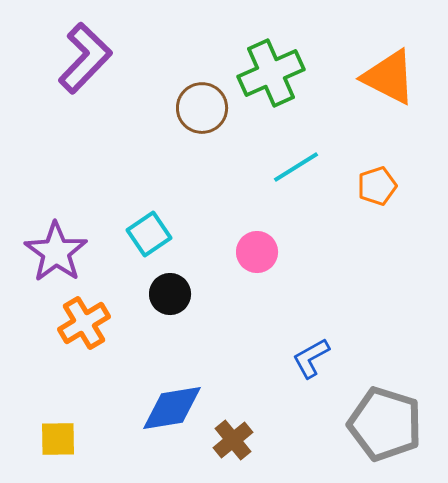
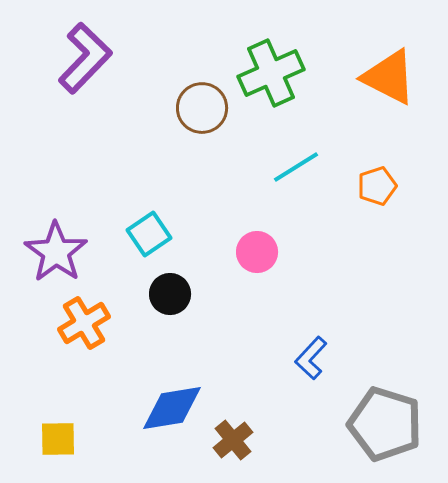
blue L-shape: rotated 18 degrees counterclockwise
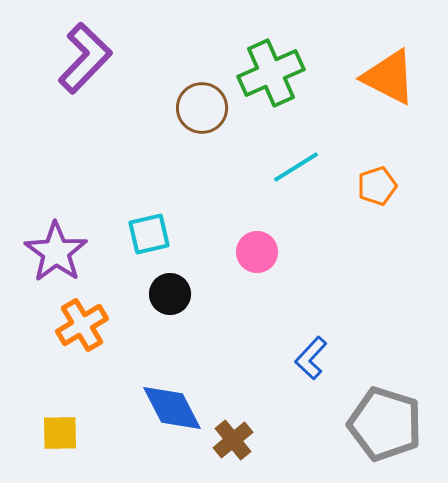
cyan square: rotated 21 degrees clockwise
orange cross: moved 2 px left, 2 px down
blue diamond: rotated 72 degrees clockwise
yellow square: moved 2 px right, 6 px up
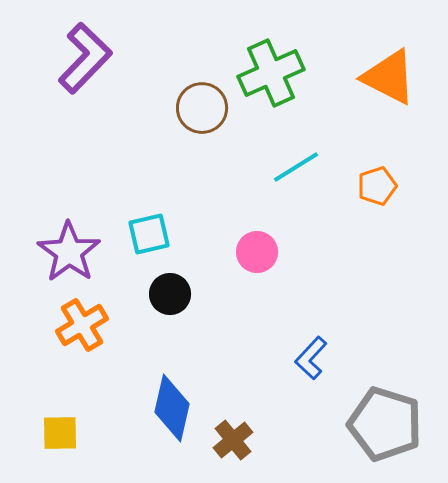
purple star: moved 13 px right
blue diamond: rotated 40 degrees clockwise
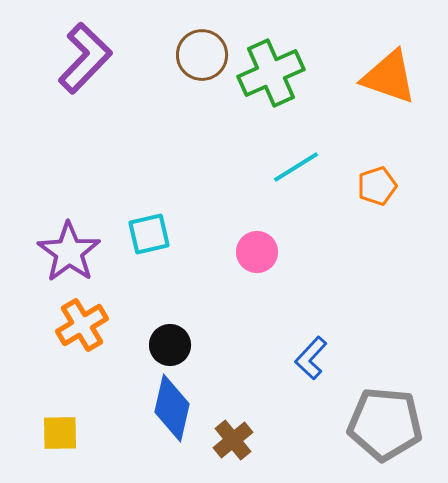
orange triangle: rotated 8 degrees counterclockwise
brown circle: moved 53 px up
black circle: moved 51 px down
gray pentagon: rotated 12 degrees counterclockwise
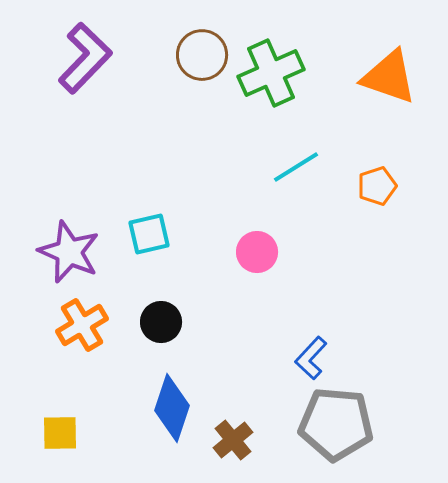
purple star: rotated 12 degrees counterclockwise
black circle: moved 9 px left, 23 px up
blue diamond: rotated 6 degrees clockwise
gray pentagon: moved 49 px left
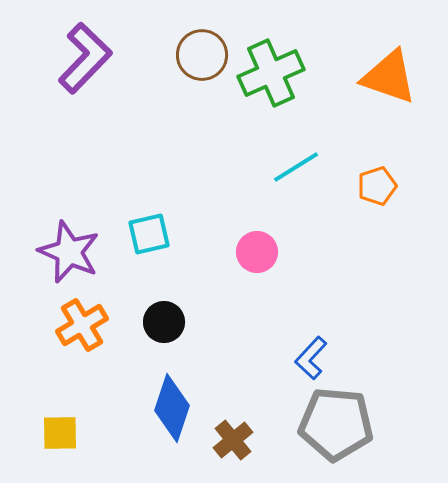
black circle: moved 3 px right
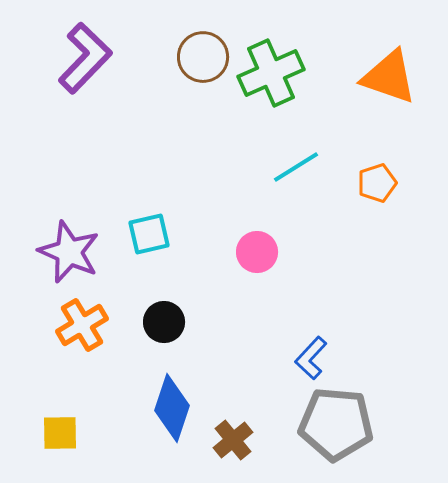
brown circle: moved 1 px right, 2 px down
orange pentagon: moved 3 px up
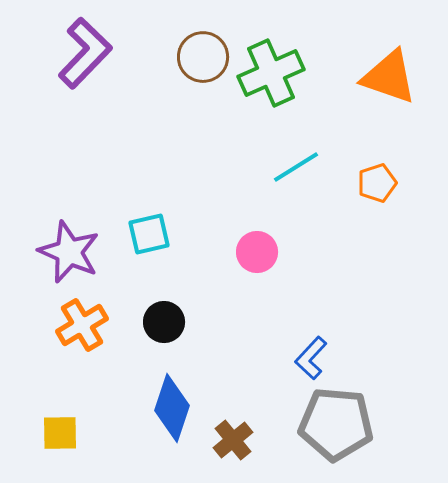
purple L-shape: moved 5 px up
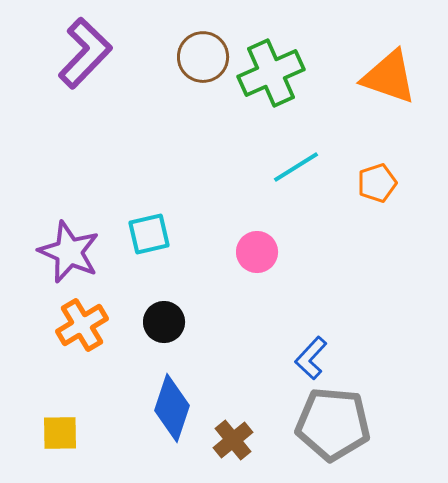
gray pentagon: moved 3 px left
